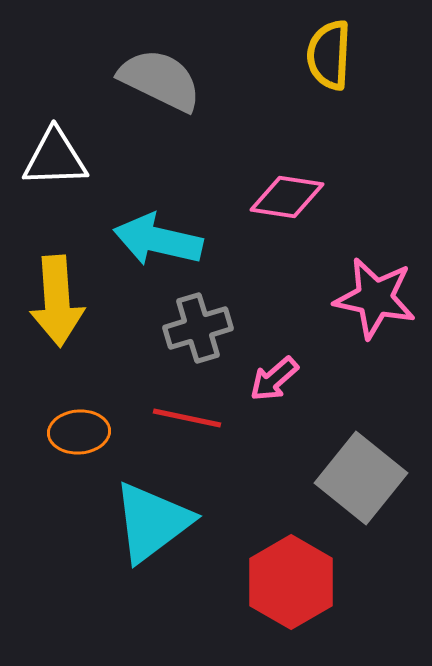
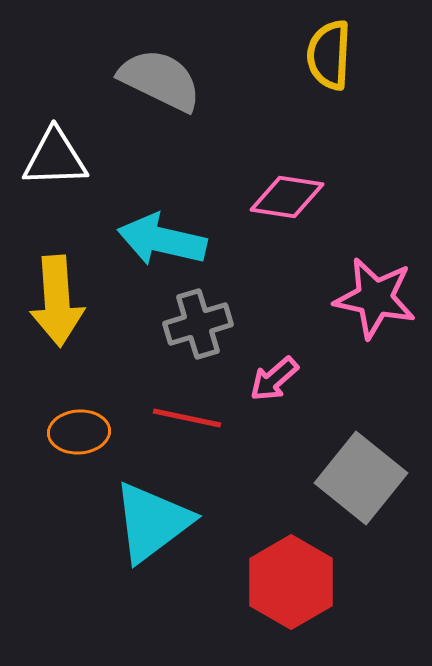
cyan arrow: moved 4 px right
gray cross: moved 4 px up
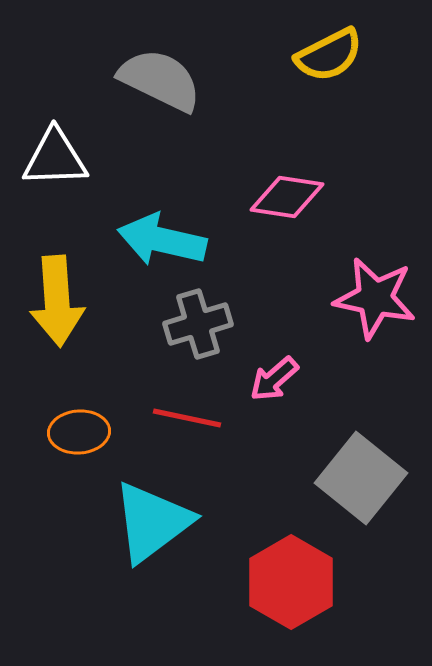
yellow semicircle: rotated 120 degrees counterclockwise
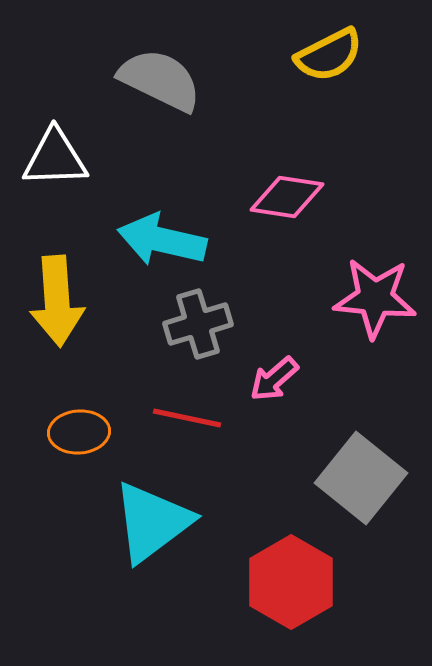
pink star: rotated 6 degrees counterclockwise
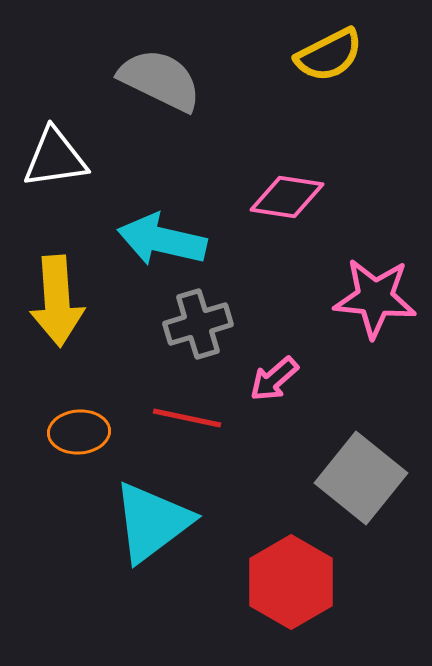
white triangle: rotated 6 degrees counterclockwise
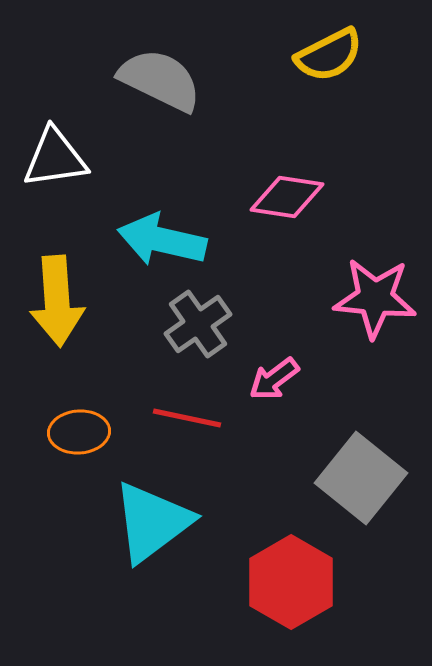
gray cross: rotated 18 degrees counterclockwise
pink arrow: rotated 4 degrees clockwise
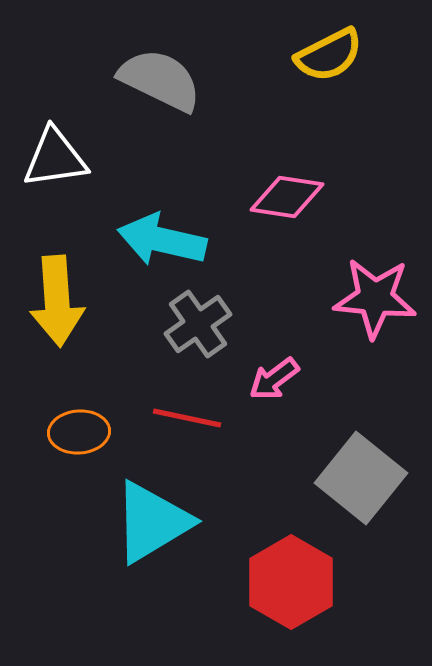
cyan triangle: rotated 6 degrees clockwise
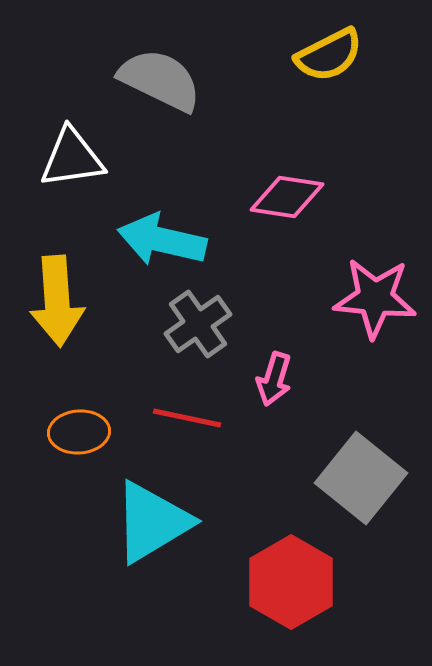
white triangle: moved 17 px right
pink arrow: rotated 36 degrees counterclockwise
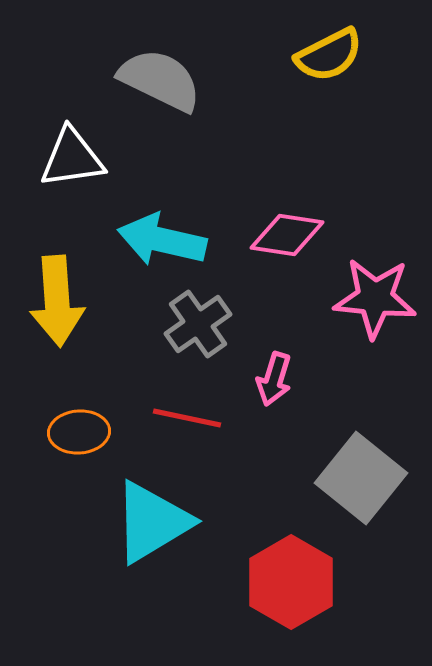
pink diamond: moved 38 px down
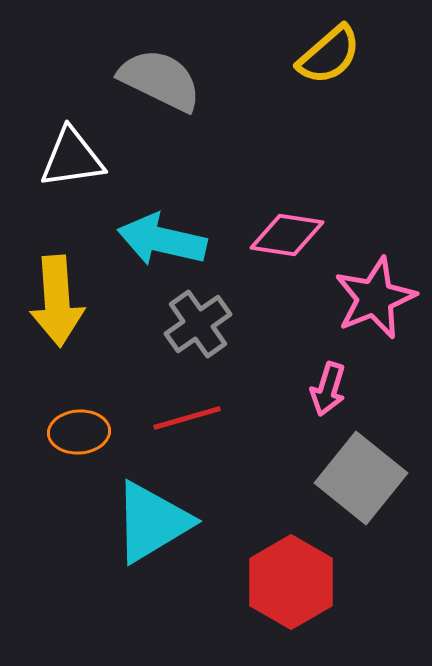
yellow semicircle: rotated 14 degrees counterclockwise
pink star: rotated 28 degrees counterclockwise
pink arrow: moved 54 px right, 10 px down
red line: rotated 28 degrees counterclockwise
